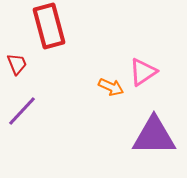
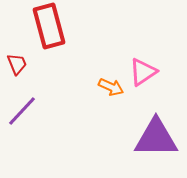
purple triangle: moved 2 px right, 2 px down
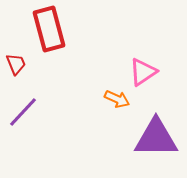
red rectangle: moved 3 px down
red trapezoid: moved 1 px left
orange arrow: moved 6 px right, 12 px down
purple line: moved 1 px right, 1 px down
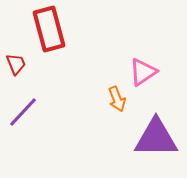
orange arrow: rotated 45 degrees clockwise
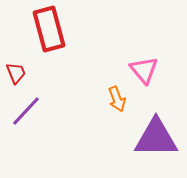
red trapezoid: moved 9 px down
pink triangle: moved 1 px right, 2 px up; rotated 36 degrees counterclockwise
purple line: moved 3 px right, 1 px up
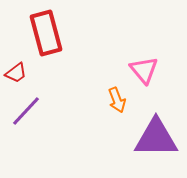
red rectangle: moved 3 px left, 4 px down
red trapezoid: rotated 75 degrees clockwise
orange arrow: moved 1 px down
